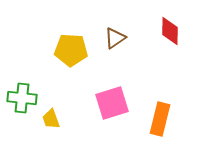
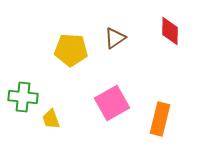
green cross: moved 1 px right, 1 px up
pink square: rotated 12 degrees counterclockwise
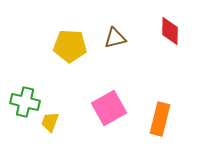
brown triangle: rotated 20 degrees clockwise
yellow pentagon: moved 1 px left, 4 px up
green cross: moved 2 px right, 5 px down; rotated 8 degrees clockwise
pink square: moved 3 px left, 5 px down
yellow trapezoid: moved 1 px left, 3 px down; rotated 40 degrees clockwise
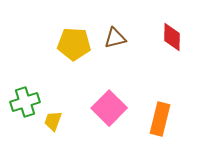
red diamond: moved 2 px right, 6 px down
yellow pentagon: moved 4 px right, 2 px up
green cross: rotated 32 degrees counterclockwise
pink square: rotated 16 degrees counterclockwise
yellow trapezoid: moved 3 px right, 1 px up
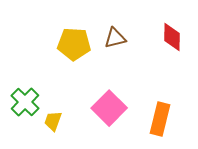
green cross: rotated 28 degrees counterclockwise
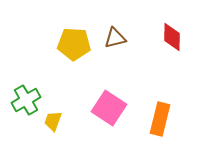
green cross: moved 1 px right, 2 px up; rotated 16 degrees clockwise
pink square: rotated 12 degrees counterclockwise
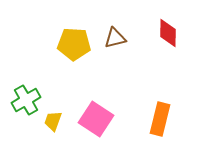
red diamond: moved 4 px left, 4 px up
pink square: moved 13 px left, 11 px down
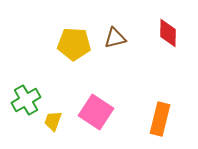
pink square: moved 7 px up
